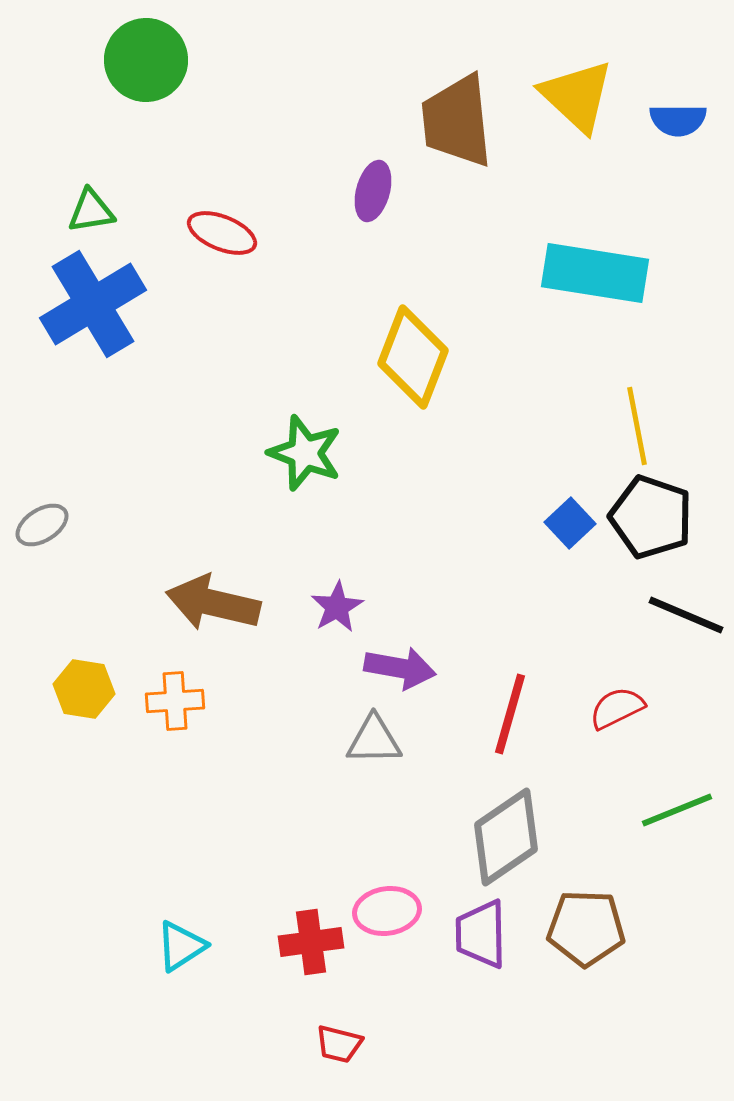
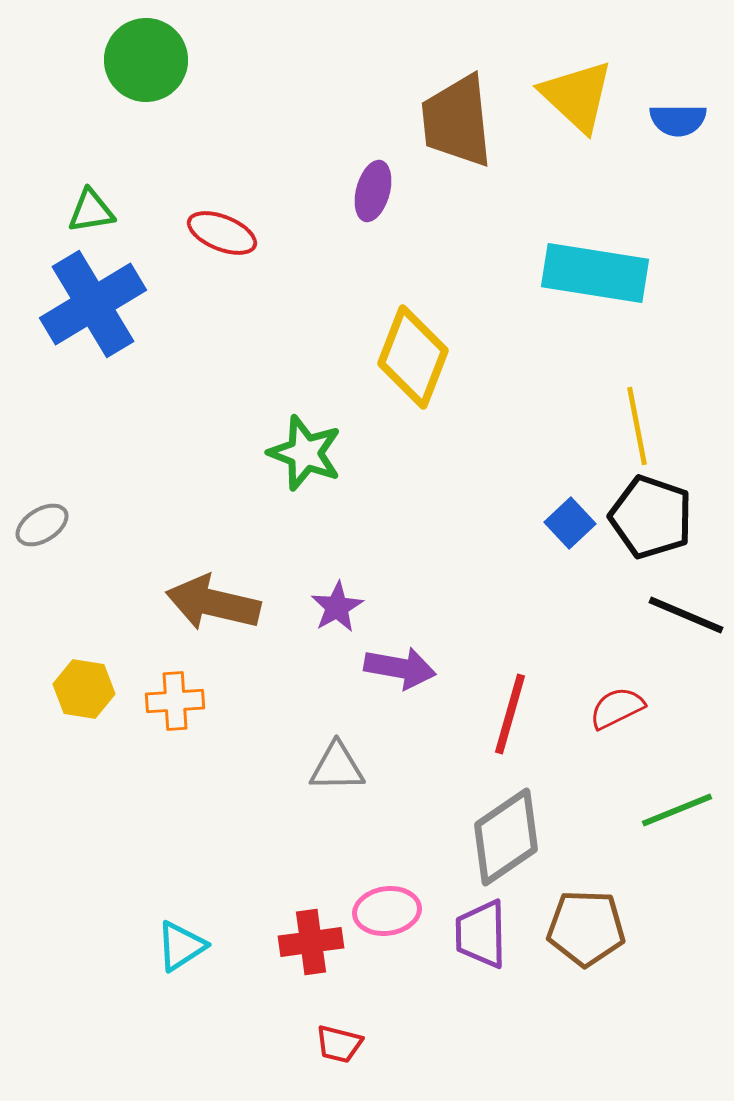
gray triangle: moved 37 px left, 27 px down
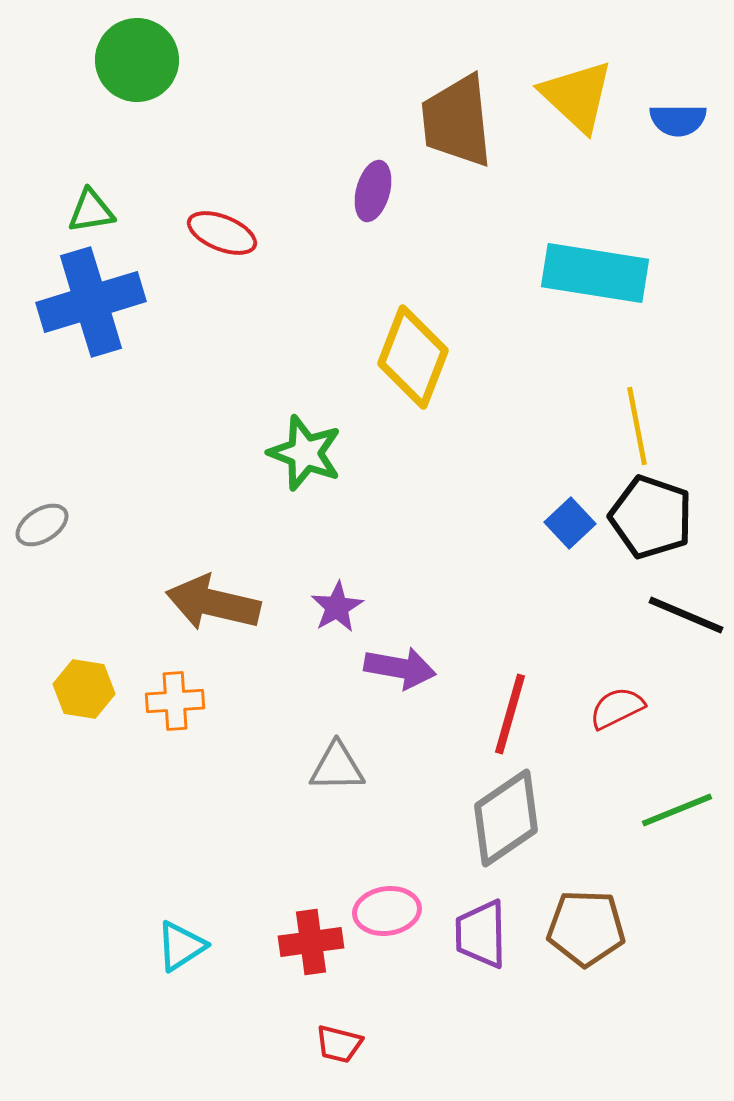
green circle: moved 9 px left
blue cross: moved 2 px left, 2 px up; rotated 14 degrees clockwise
gray diamond: moved 19 px up
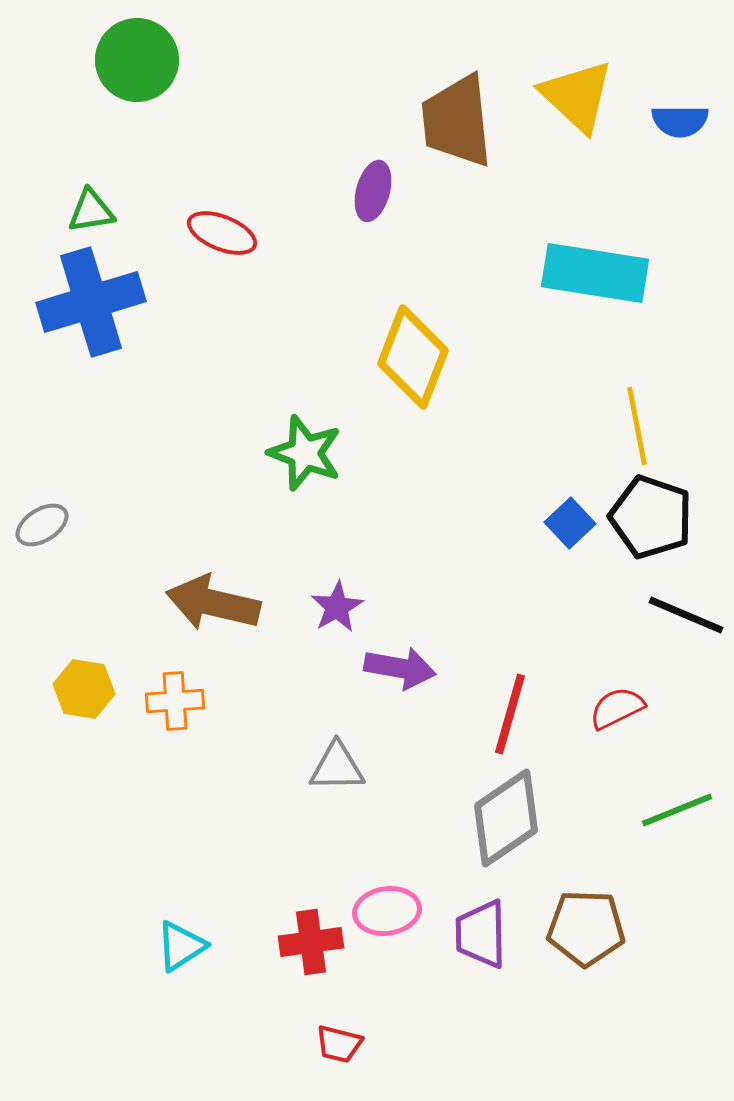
blue semicircle: moved 2 px right, 1 px down
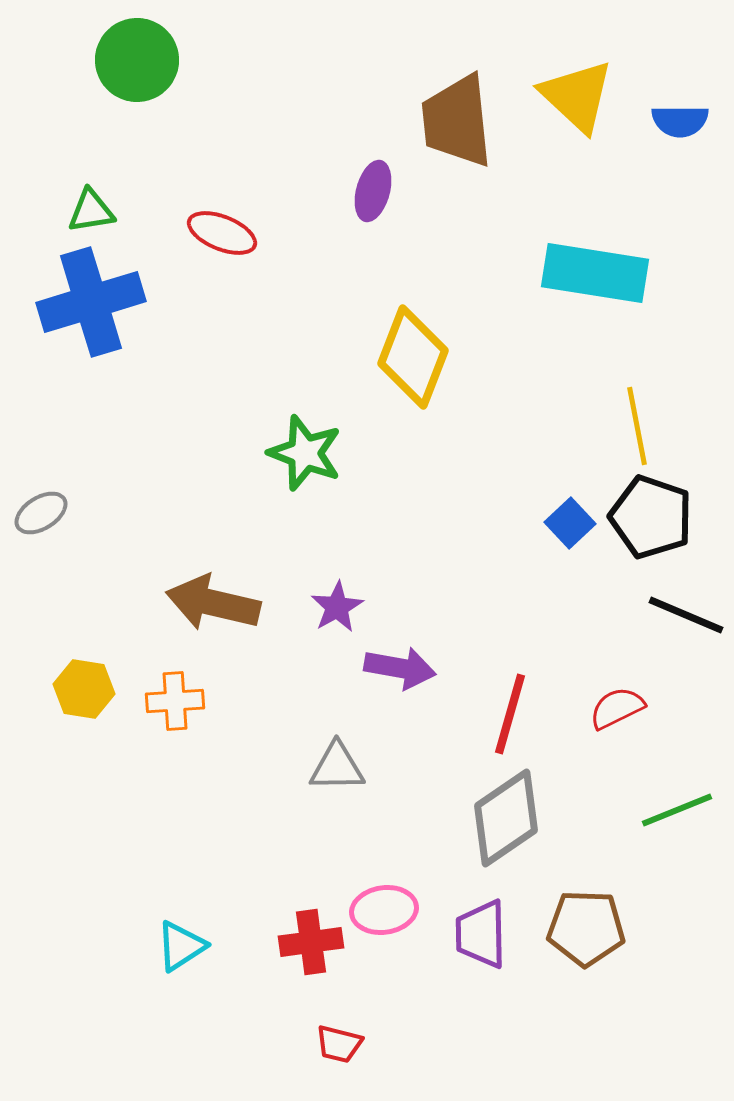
gray ellipse: moved 1 px left, 12 px up
pink ellipse: moved 3 px left, 1 px up
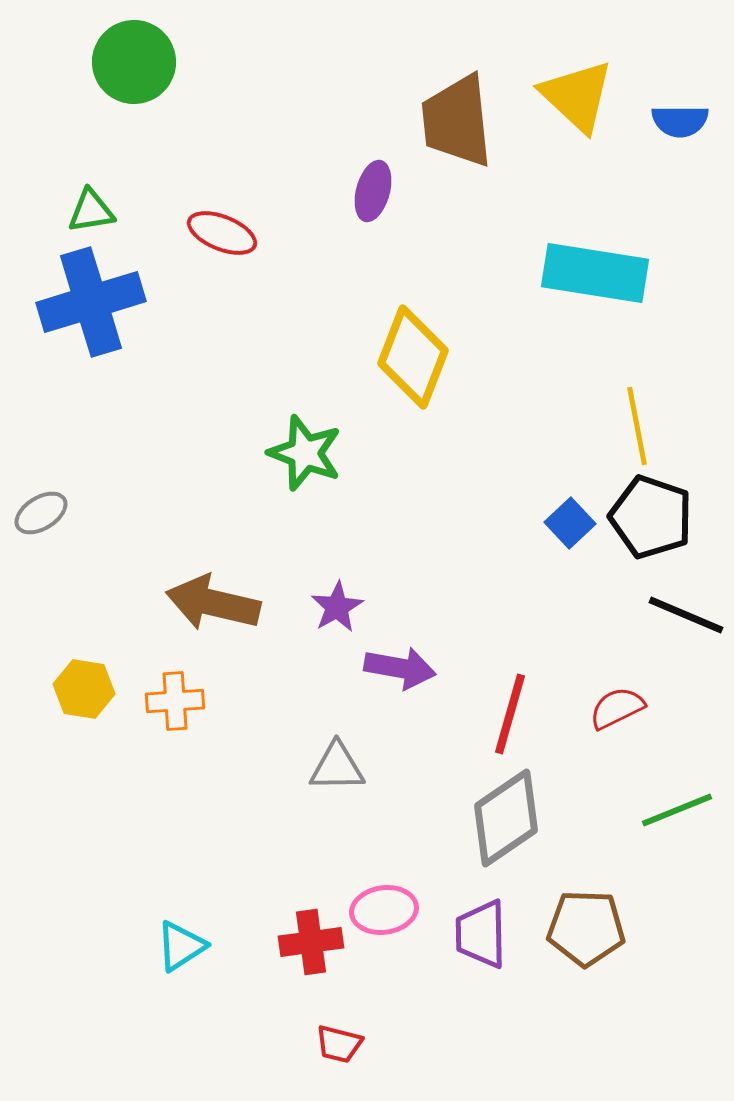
green circle: moved 3 px left, 2 px down
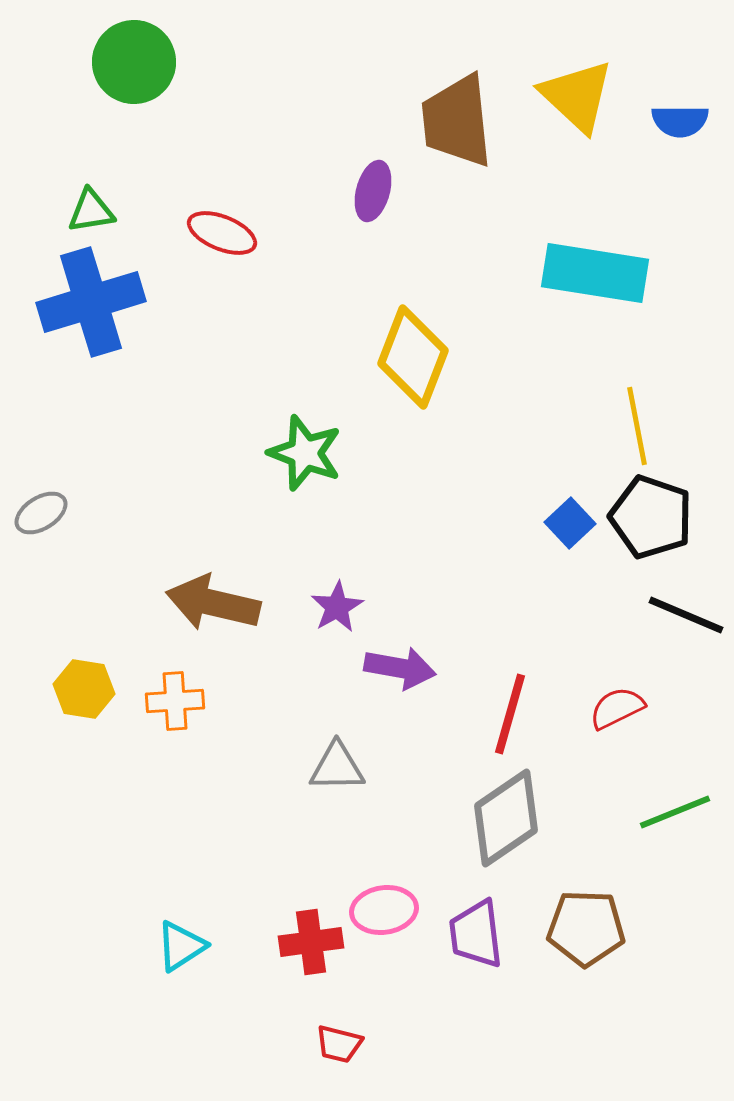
green line: moved 2 px left, 2 px down
purple trapezoid: moved 5 px left; rotated 6 degrees counterclockwise
